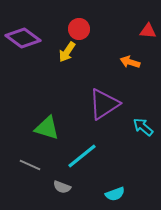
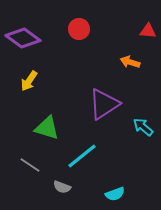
yellow arrow: moved 38 px left, 29 px down
gray line: rotated 10 degrees clockwise
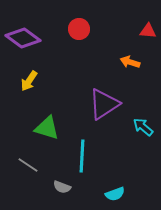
cyan line: rotated 48 degrees counterclockwise
gray line: moved 2 px left
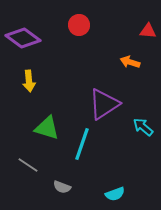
red circle: moved 4 px up
yellow arrow: rotated 40 degrees counterclockwise
cyan line: moved 12 px up; rotated 16 degrees clockwise
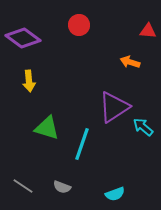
purple triangle: moved 10 px right, 3 px down
gray line: moved 5 px left, 21 px down
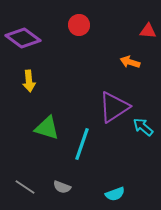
gray line: moved 2 px right, 1 px down
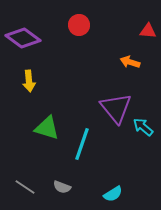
purple triangle: moved 2 px right, 1 px down; rotated 36 degrees counterclockwise
cyan semicircle: moved 2 px left; rotated 12 degrees counterclockwise
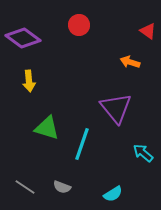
red triangle: rotated 30 degrees clockwise
cyan arrow: moved 26 px down
